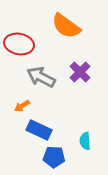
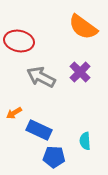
orange semicircle: moved 17 px right, 1 px down
red ellipse: moved 3 px up
orange arrow: moved 8 px left, 7 px down
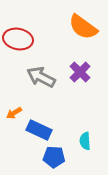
red ellipse: moved 1 px left, 2 px up
